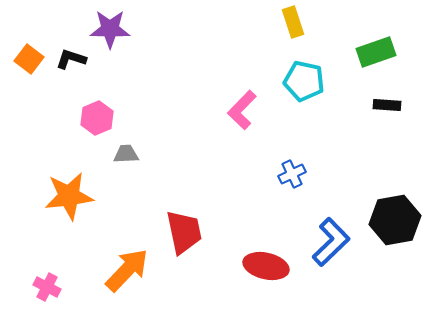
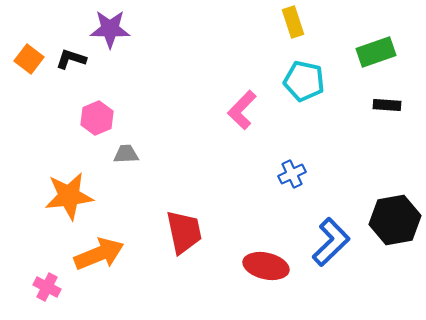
orange arrow: moved 28 px left, 16 px up; rotated 24 degrees clockwise
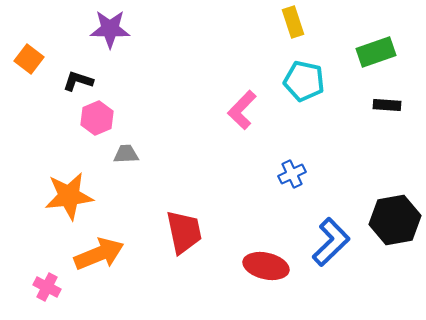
black L-shape: moved 7 px right, 22 px down
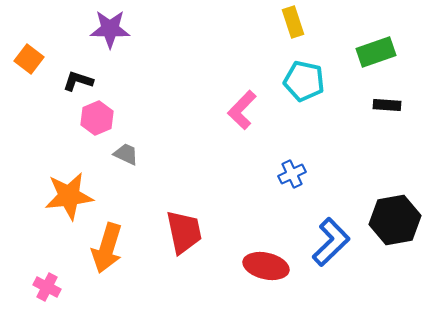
gray trapezoid: rotated 28 degrees clockwise
orange arrow: moved 8 px right, 6 px up; rotated 129 degrees clockwise
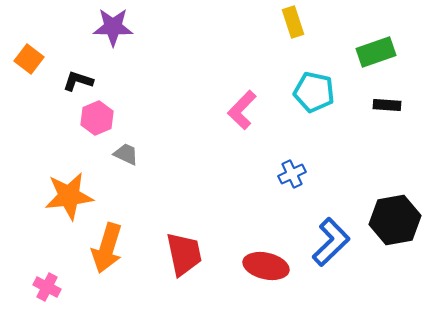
purple star: moved 3 px right, 2 px up
cyan pentagon: moved 10 px right, 11 px down
red trapezoid: moved 22 px down
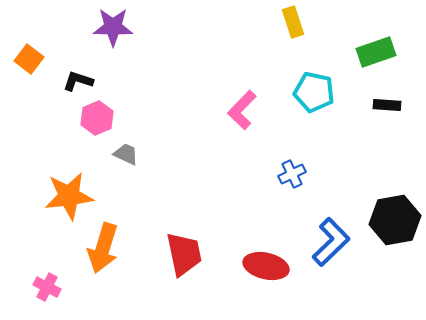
orange arrow: moved 4 px left
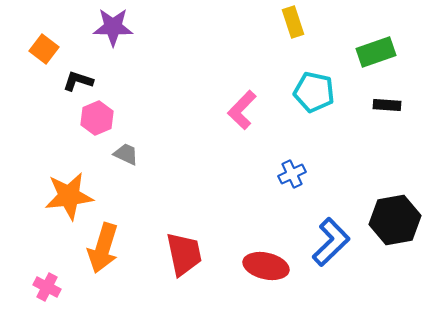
orange square: moved 15 px right, 10 px up
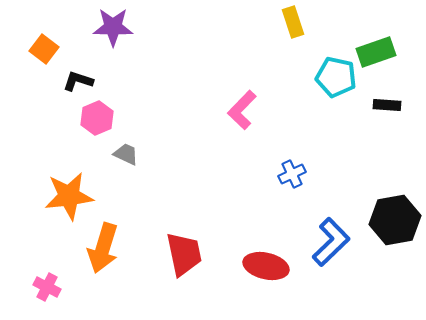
cyan pentagon: moved 22 px right, 15 px up
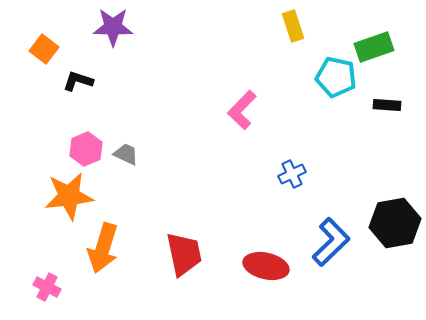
yellow rectangle: moved 4 px down
green rectangle: moved 2 px left, 5 px up
pink hexagon: moved 11 px left, 31 px down
black hexagon: moved 3 px down
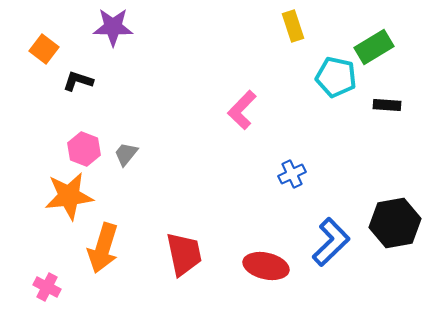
green rectangle: rotated 12 degrees counterclockwise
pink hexagon: moved 2 px left; rotated 16 degrees counterclockwise
gray trapezoid: rotated 76 degrees counterclockwise
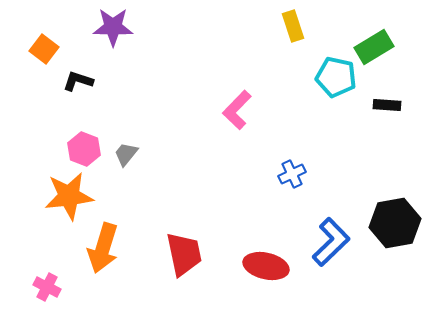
pink L-shape: moved 5 px left
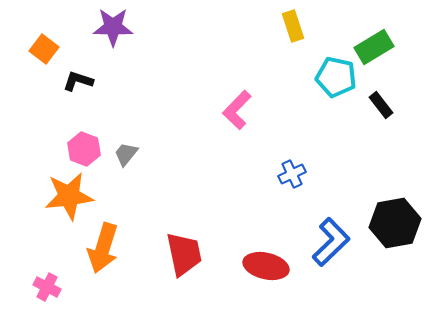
black rectangle: moved 6 px left; rotated 48 degrees clockwise
